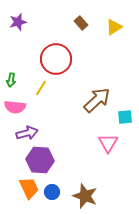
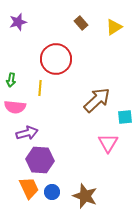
yellow line: moved 1 px left; rotated 28 degrees counterclockwise
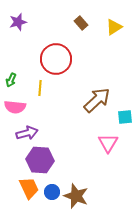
green arrow: rotated 16 degrees clockwise
brown star: moved 9 px left
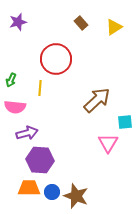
cyan square: moved 5 px down
orange trapezoid: rotated 65 degrees counterclockwise
